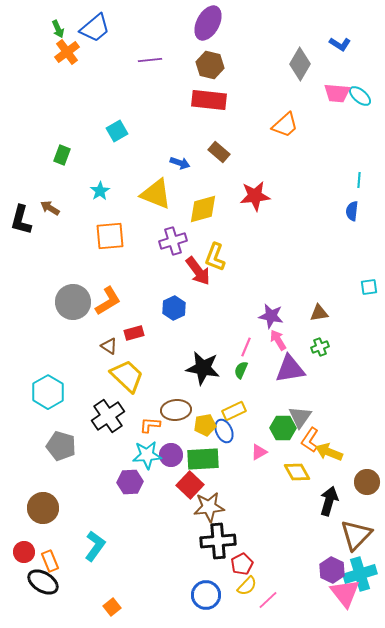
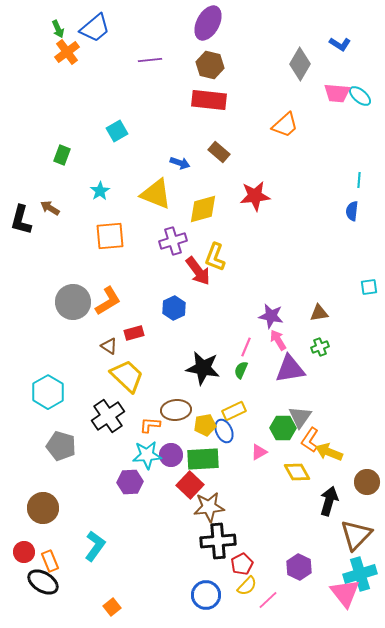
purple hexagon at (332, 570): moved 33 px left, 3 px up
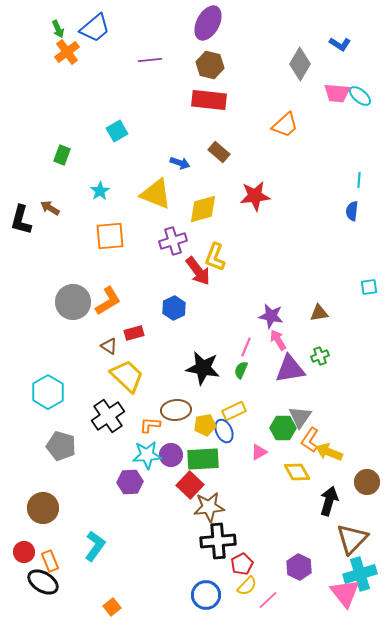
green cross at (320, 347): moved 9 px down
brown triangle at (356, 535): moved 4 px left, 4 px down
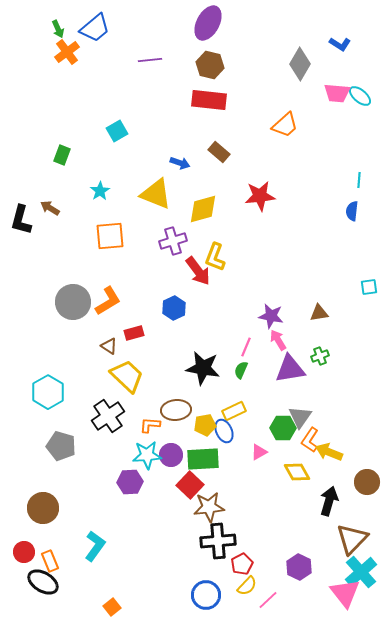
red star at (255, 196): moved 5 px right
cyan cross at (360, 574): moved 1 px right, 2 px up; rotated 24 degrees counterclockwise
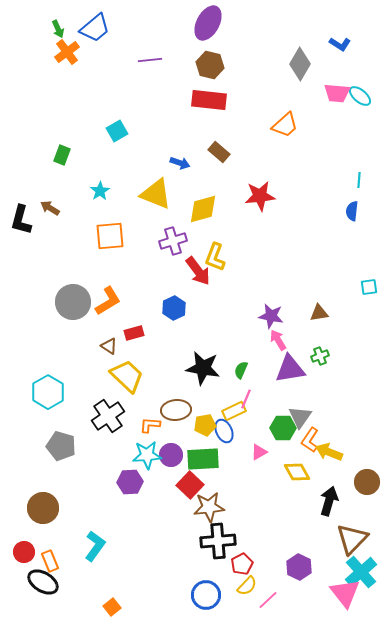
pink line at (246, 347): moved 52 px down
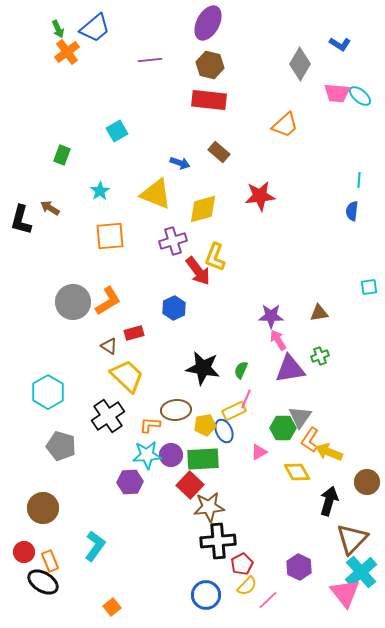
purple star at (271, 316): rotated 10 degrees counterclockwise
